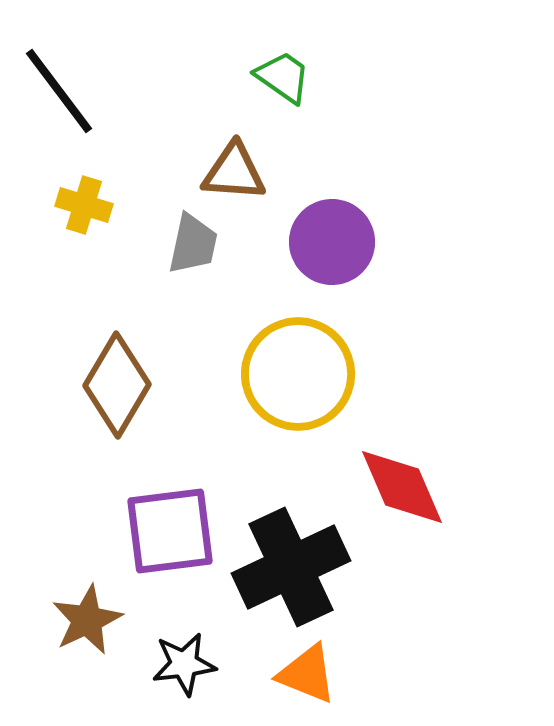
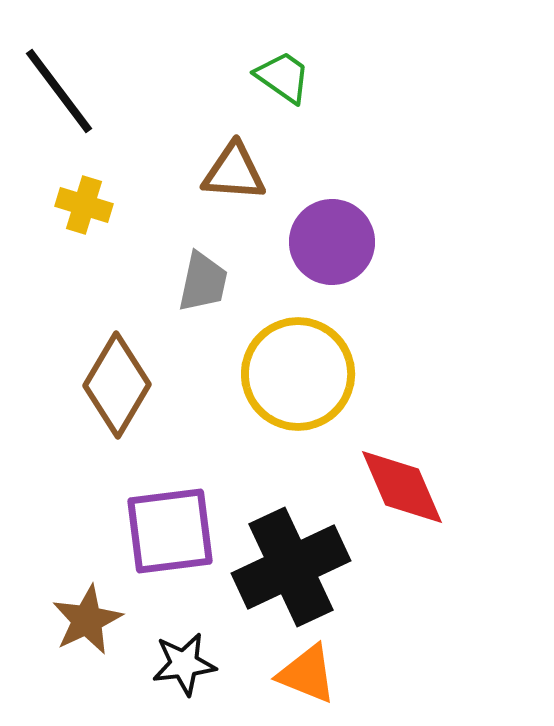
gray trapezoid: moved 10 px right, 38 px down
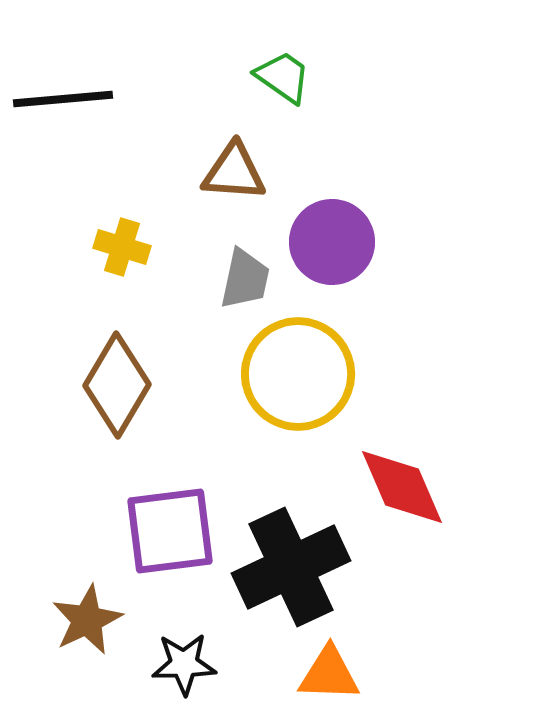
black line: moved 4 px right, 8 px down; rotated 58 degrees counterclockwise
yellow cross: moved 38 px right, 42 px down
gray trapezoid: moved 42 px right, 3 px up
black star: rotated 6 degrees clockwise
orange triangle: moved 22 px right; rotated 20 degrees counterclockwise
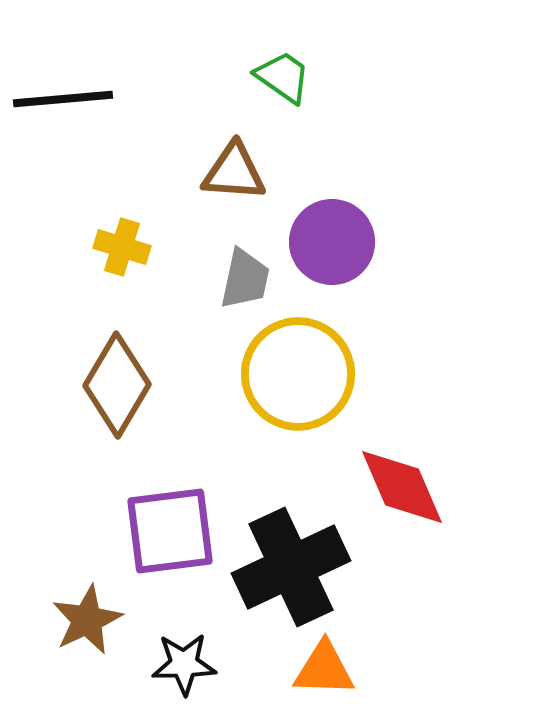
orange triangle: moved 5 px left, 5 px up
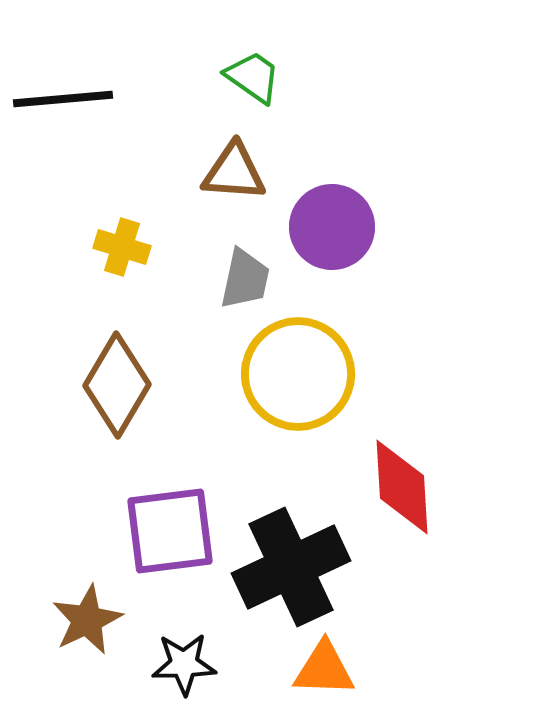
green trapezoid: moved 30 px left
purple circle: moved 15 px up
red diamond: rotated 20 degrees clockwise
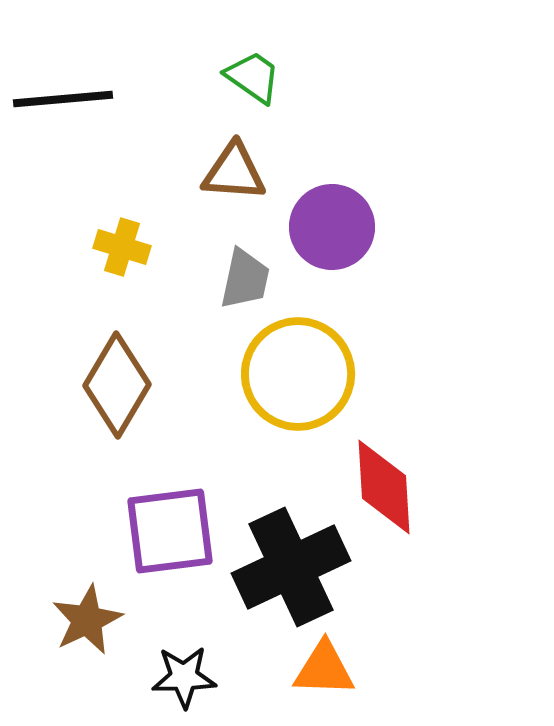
red diamond: moved 18 px left
black star: moved 13 px down
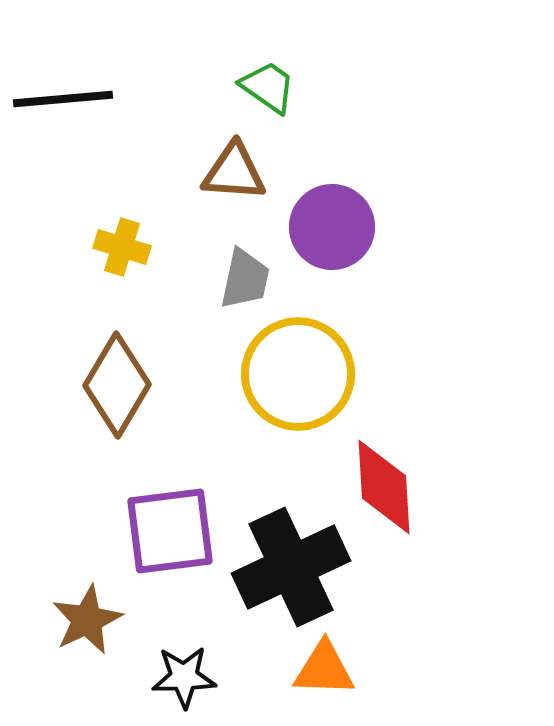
green trapezoid: moved 15 px right, 10 px down
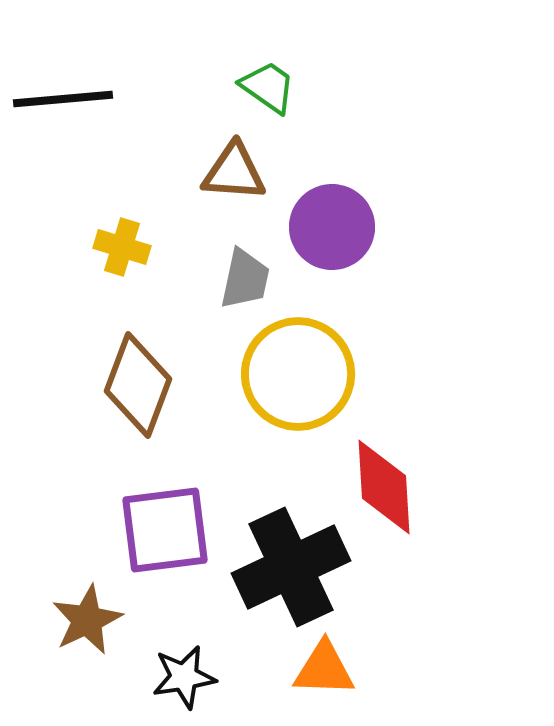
brown diamond: moved 21 px right; rotated 10 degrees counterclockwise
purple square: moved 5 px left, 1 px up
black star: rotated 8 degrees counterclockwise
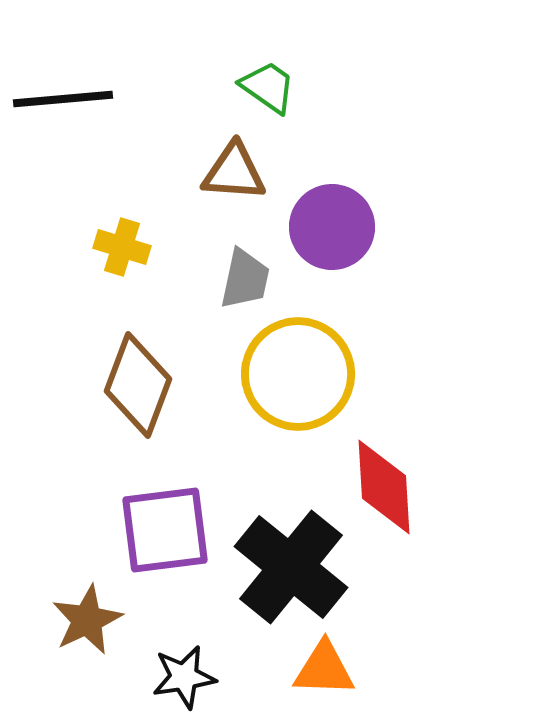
black cross: rotated 26 degrees counterclockwise
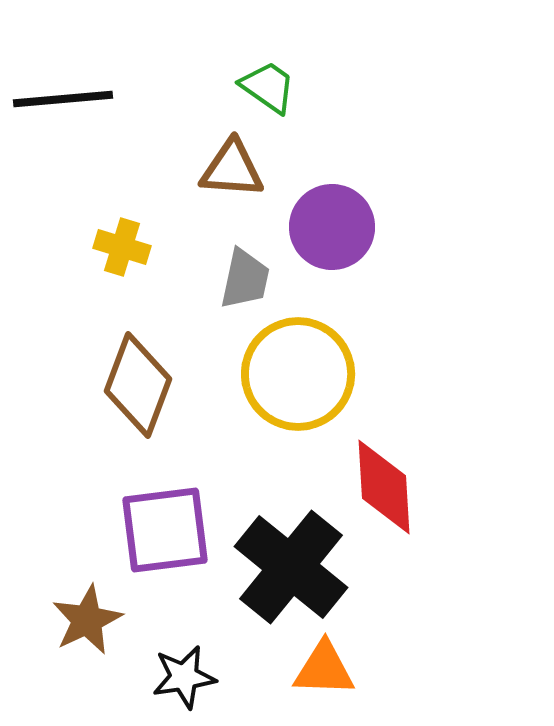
brown triangle: moved 2 px left, 3 px up
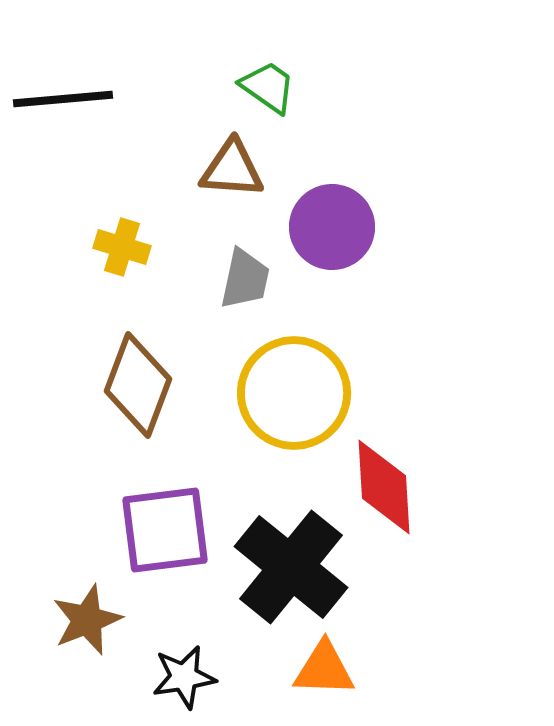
yellow circle: moved 4 px left, 19 px down
brown star: rotated 4 degrees clockwise
